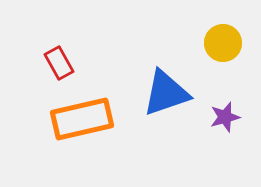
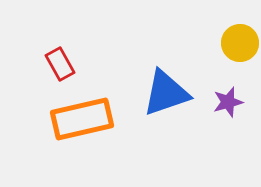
yellow circle: moved 17 px right
red rectangle: moved 1 px right, 1 px down
purple star: moved 3 px right, 15 px up
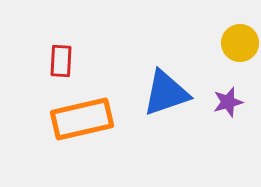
red rectangle: moved 1 px right, 3 px up; rotated 32 degrees clockwise
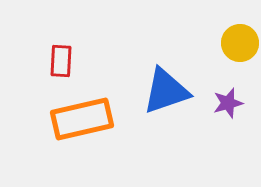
blue triangle: moved 2 px up
purple star: moved 1 px down
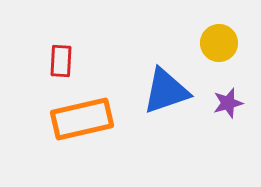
yellow circle: moved 21 px left
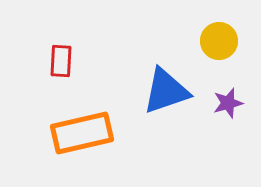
yellow circle: moved 2 px up
orange rectangle: moved 14 px down
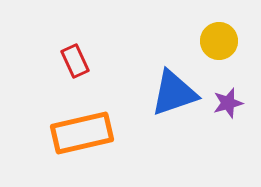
red rectangle: moved 14 px right; rotated 28 degrees counterclockwise
blue triangle: moved 8 px right, 2 px down
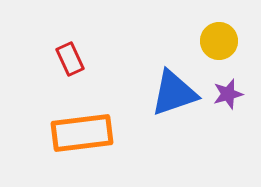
red rectangle: moved 5 px left, 2 px up
purple star: moved 9 px up
orange rectangle: rotated 6 degrees clockwise
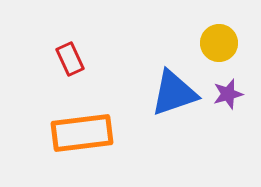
yellow circle: moved 2 px down
